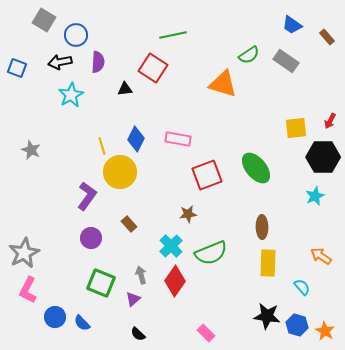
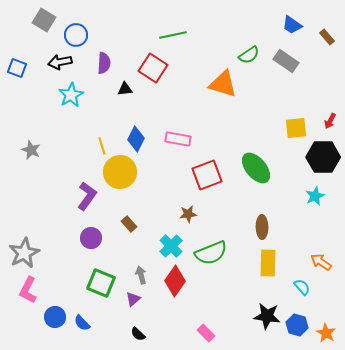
purple semicircle at (98, 62): moved 6 px right, 1 px down
orange arrow at (321, 256): moved 6 px down
orange star at (325, 331): moved 1 px right, 2 px down
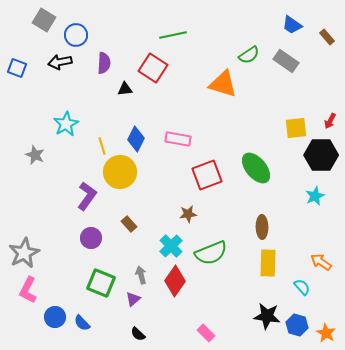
cyan star at (71, 95): moved 5 px left, 29 px down
gray star at (31, 150): moved 4 px right, 5 px down
black hexagon at (323, 157): moved 2 px left, 2 px up
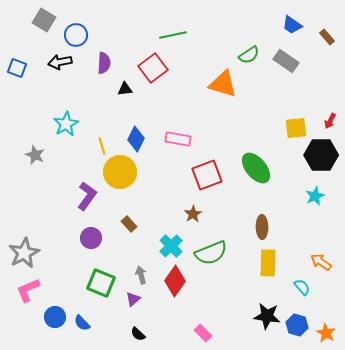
red square at (153, 68): rotated 20 degrees clockwise
brown star at (188, 214): moved 5 px right; rotated 24 degrees counterclockwise
pink L-shape at (28, 290): rotated 40 degrees clockwise
pink rectangle at (206, 333): moved 3 px left
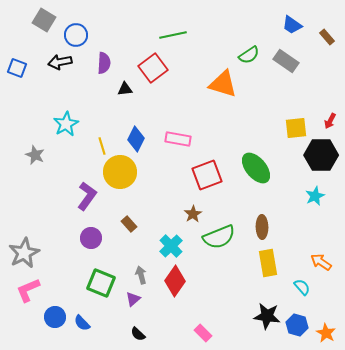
green semicircle at (211, 253): moved 8 px right, 16 px up
yellow rectangle at (268, 263): rotated 12 degrees counterclockwise
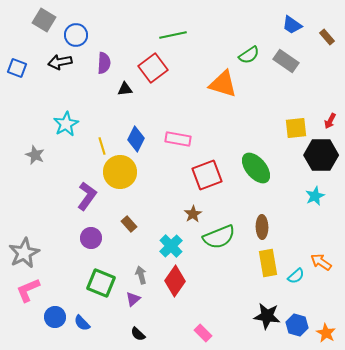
cyan semicircle at (302, 287): moved 6 px left, 11 px up; rotated 90 degrees clockwise
